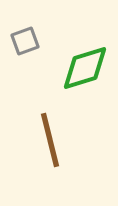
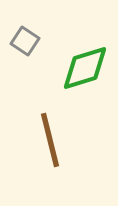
gray square: rotated 36 degrees counterclockwise
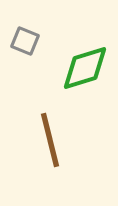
gray square: rotated 12 degrees counterclockwise
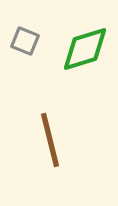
green diamond: moved 19 px up
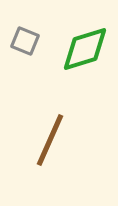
brown line: rotated 38 degrees clockwise
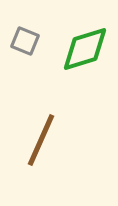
brown line: moved 9 px left
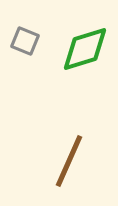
brown line: moved 28 px right, 21 px down
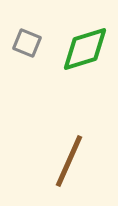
gray square: moved 2 px right, 2 px down
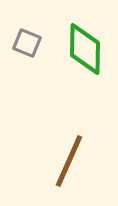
green diamond: rotated 72 degrees counterclockwise
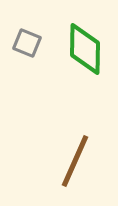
brown line: moved 6 px right
